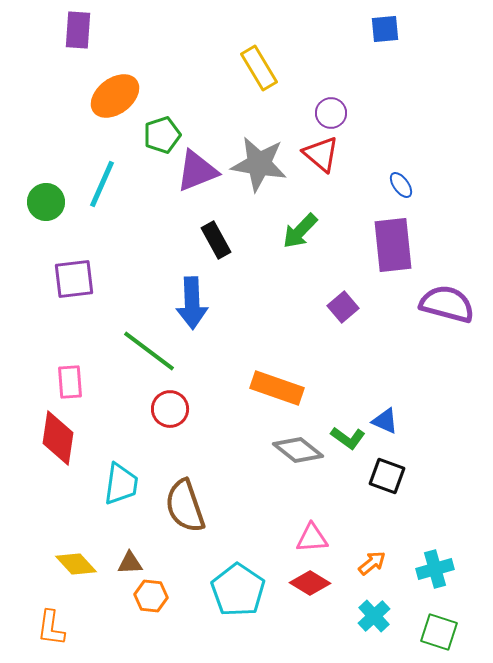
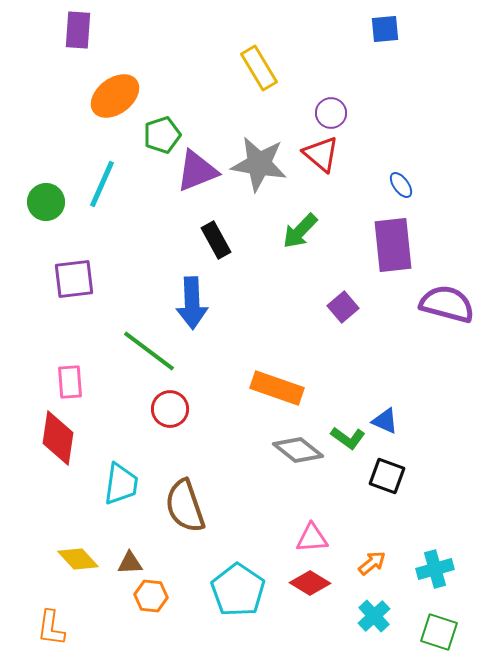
yellow diamond at (76, 564): moved 2 px right, 5 px up
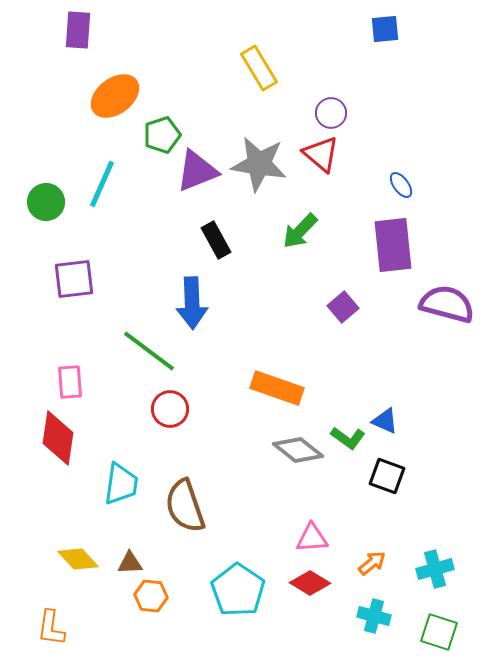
cyan cross at (374, 616): rotated 32 degrees counterclockwise
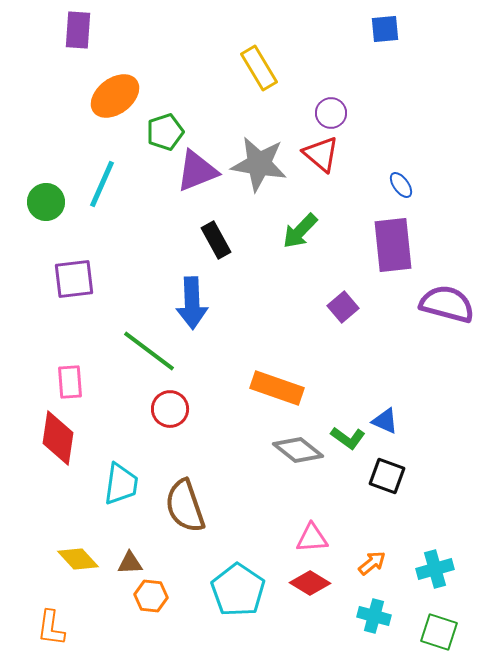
green pentagon at (162, 135): moved 3 px right, 3 px up
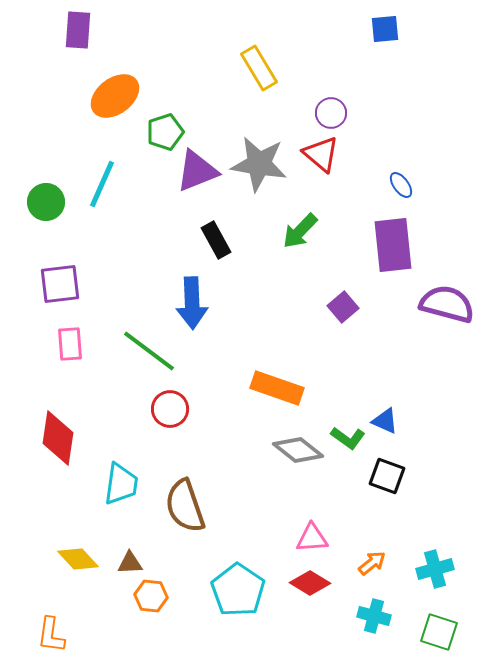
purple square at (74, 279): moved 14 px left, 5 px down
pink rectangle at (70, 382): moved 38 px up
orange L-shape at (51, 628): moved 7 px down
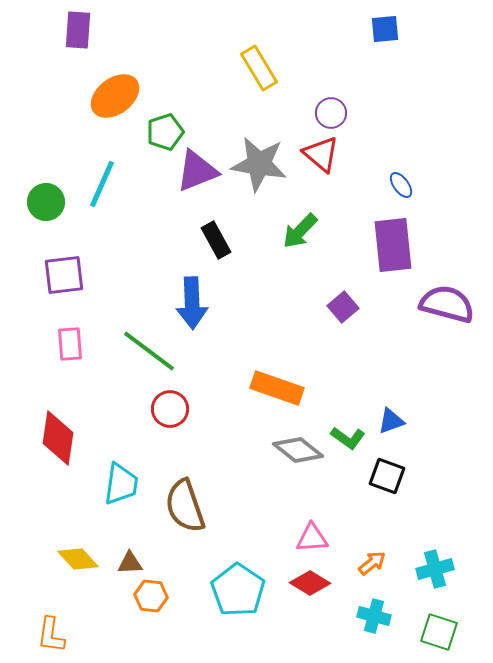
purple square at (60, 284): moved 4 px right, 9 px up
blue triangle at (385, 421): moved 6 px right; rotated 44 degrees counterclockwise
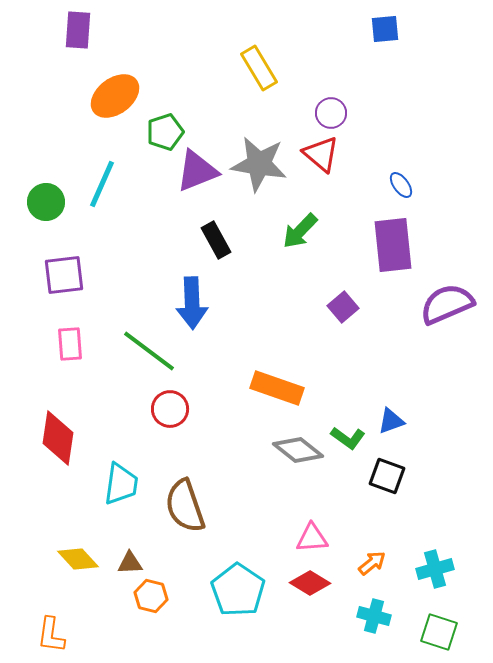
purple semicircle at (447, 304): rotated 38 degrees counterclockwise
orange hexagon at (151, 596): rotated 8 degrees clockwise
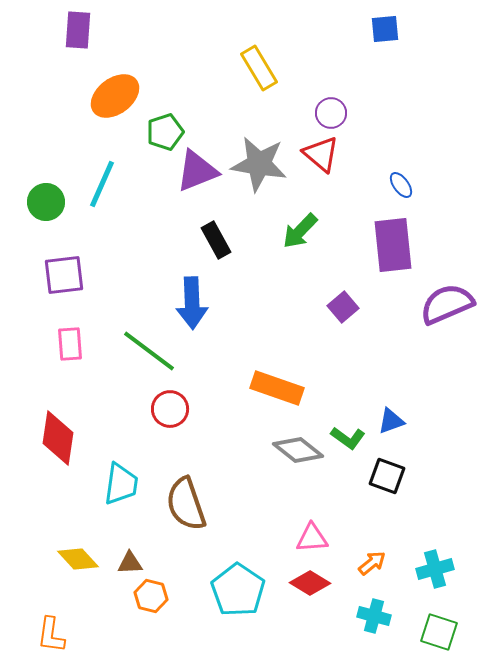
brown semicircle at (185, 506): moved 1 px right, 2 px up
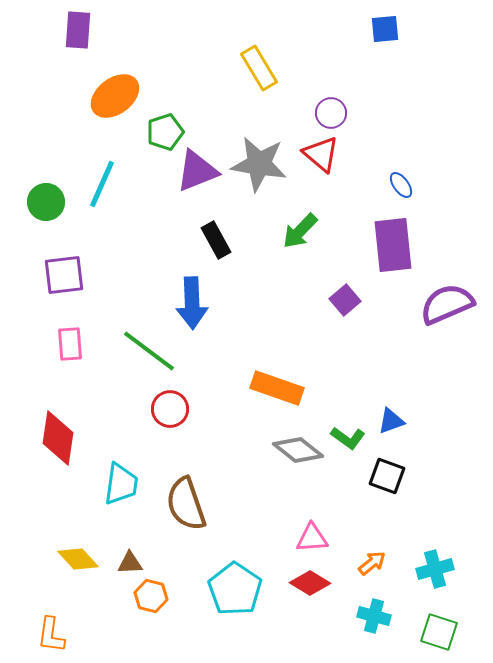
purple square at (343, 307): moved 2 px right, 7 px up
cyan pentagon at (238, 590): moved 3 px left, 1 px up
